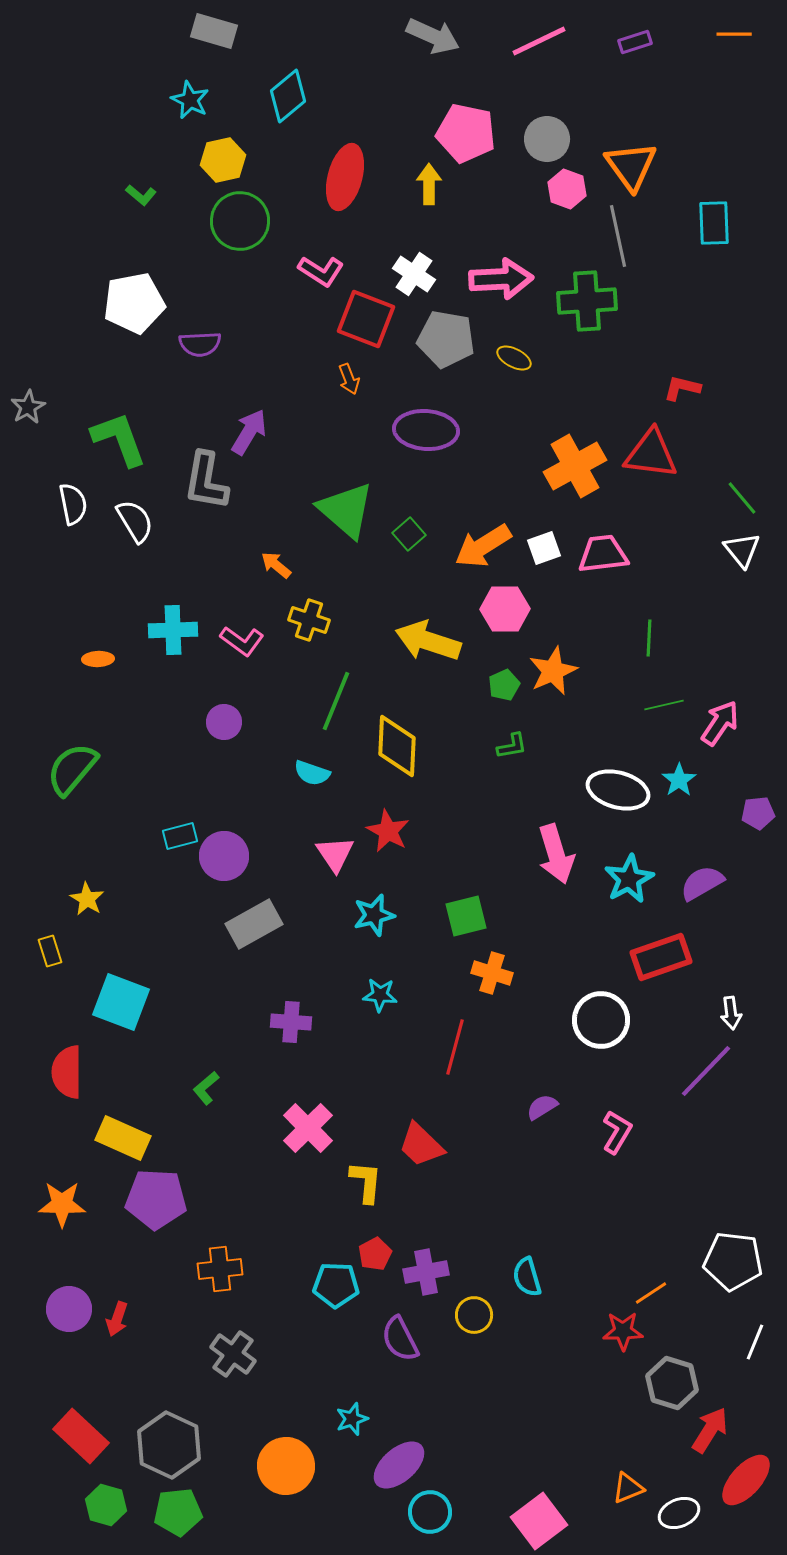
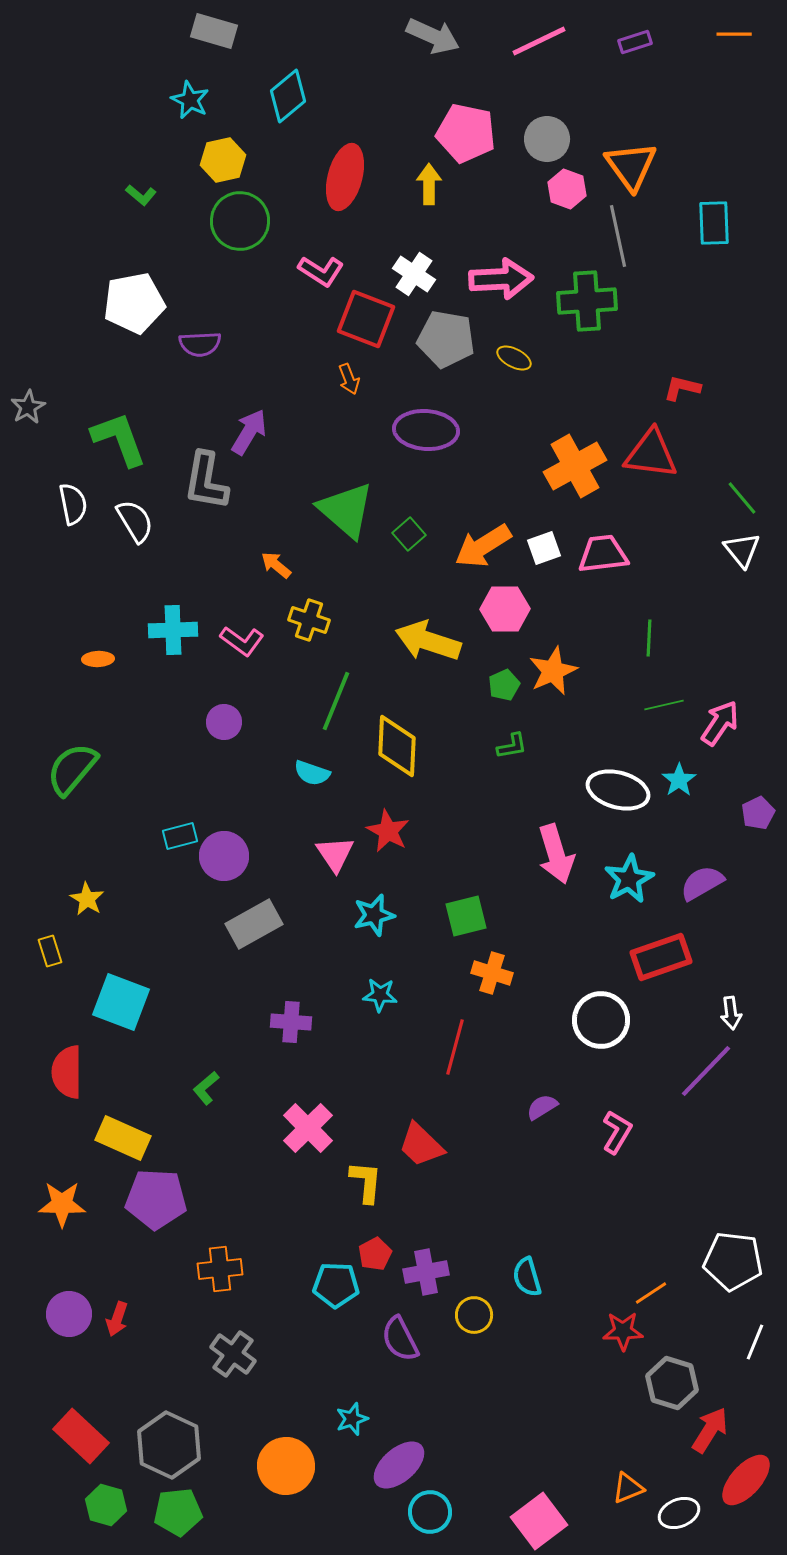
purple pentagon at (758, 813): rotated 20 degrees counterclockwise
purple circle at (69, 1309): moved 5 px down
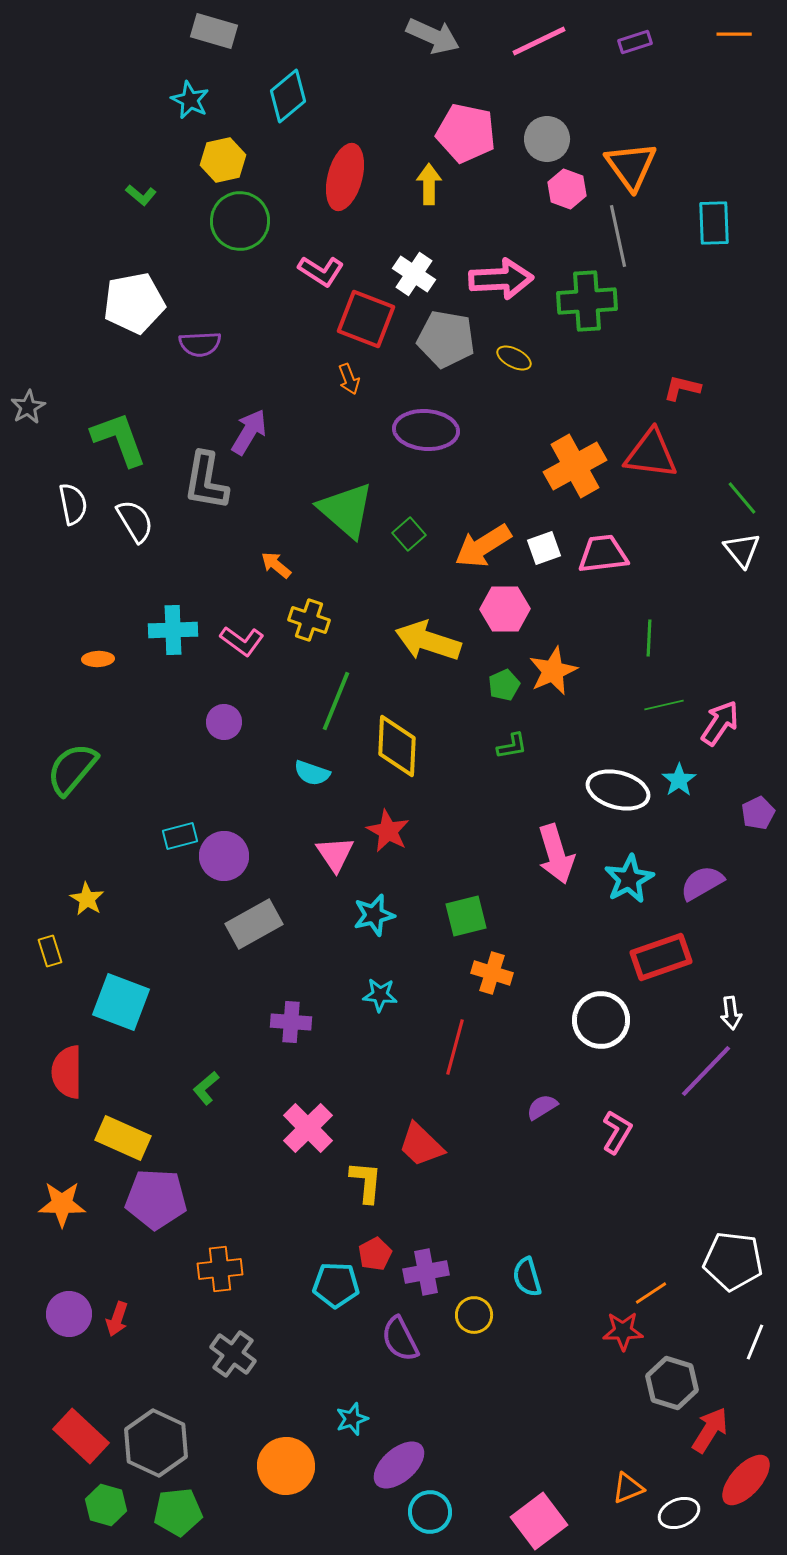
gray hexagon at (169, 1445): moved 13 px left, 2 px up
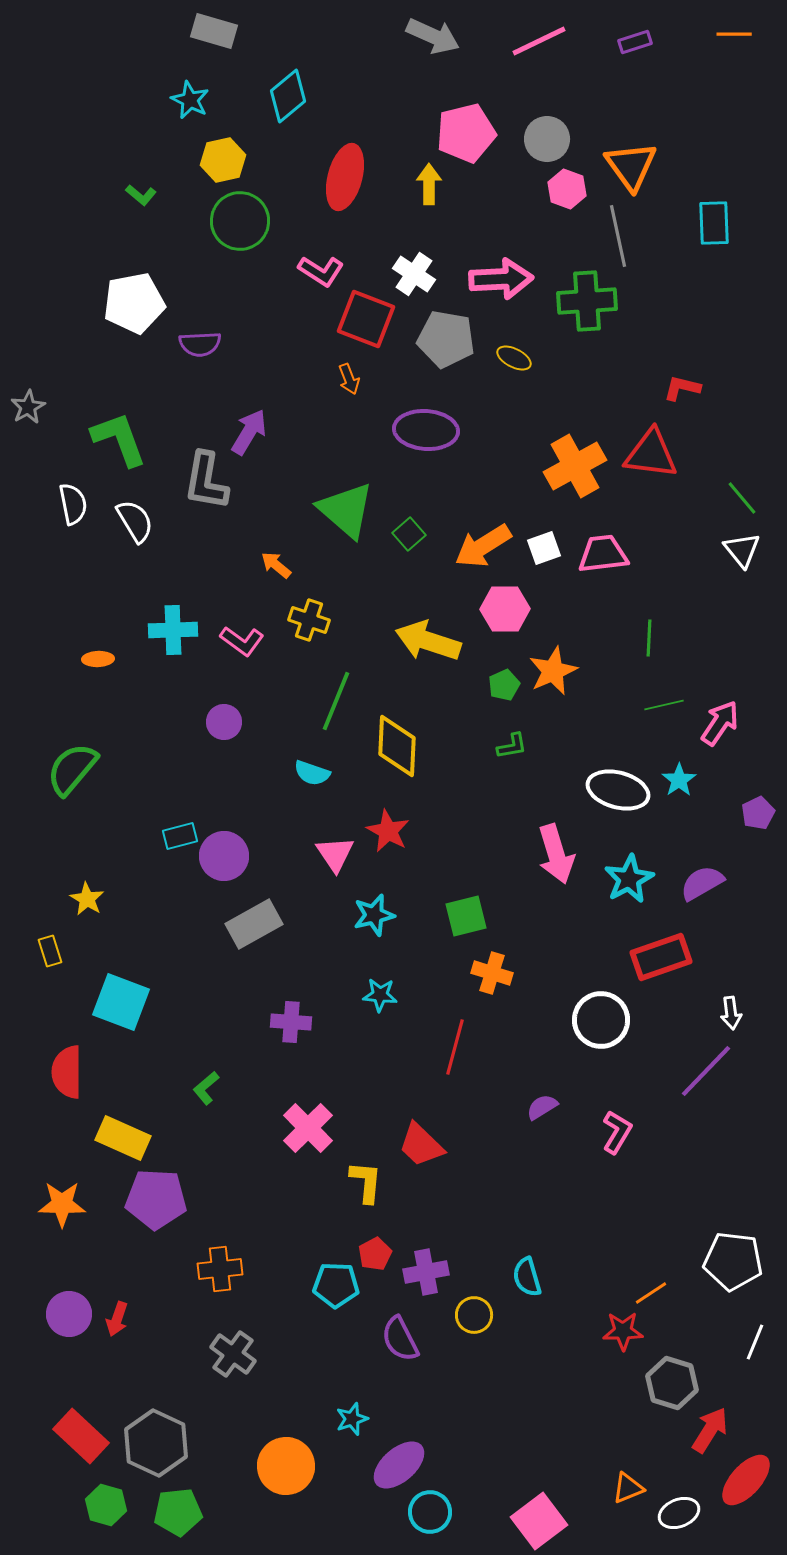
pink pentagon at (466, 133): rotated 26 degrees counterclockwise
